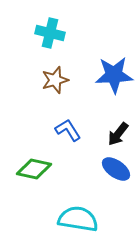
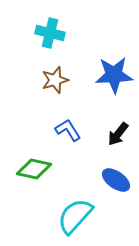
blue ellipse: moved 11 px down
cyan semicircle: moved 3 px left, 3 px up; rotated 57 degrees counterclockwise
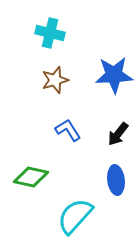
green diamond: moved 3 px left, 8 px down
blue ellipse: rotated 48 degrees clockwise
